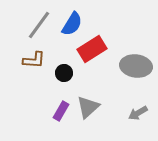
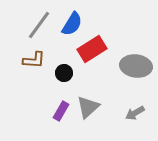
gray arrow: moved 3 px left
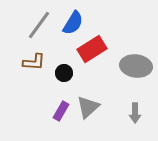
blue semicircle: moved 1 px right, 1 px up
brown L-shape: moved 2 px down
gray arrow: rotated 60 degrees counterclockwise
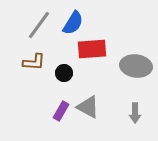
red rectangle: rotated 28 degrees clockwise
gray triangle: rotated 50 degrees counterclockwise
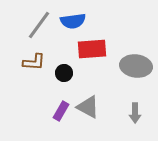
blue semicircle: moved 2 px up; rotated 50 degrees clockwise
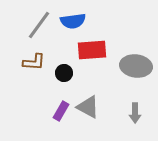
red rectangle: moved 1 px down
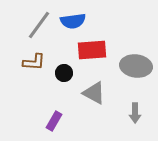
gray triangle: moved 6 px right, 14 px up
purple rectangle: moved 7 px left, 10 px down
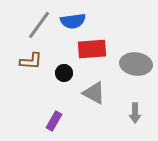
red rectangle: moved 1 px up
brown L-shape: moved 3 px left, 1 px up
gray ellipse: moved 2 px up
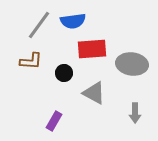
gray ellipse: moved 4 px left
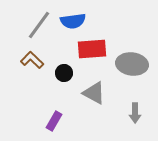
brown L-shape: moved 1 px right, 1 px up; rotated 140 degrees counterclockwise
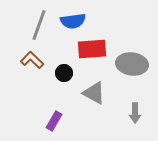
gray line: rotated 16 degrees counterclockwise
